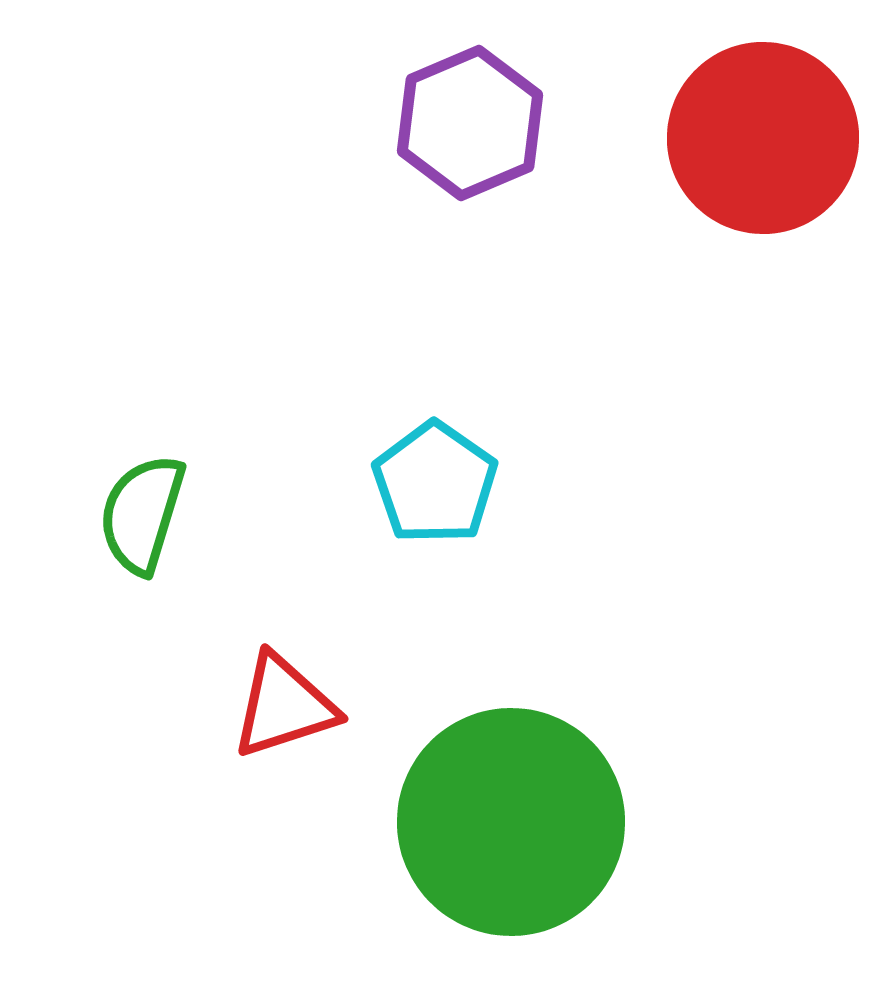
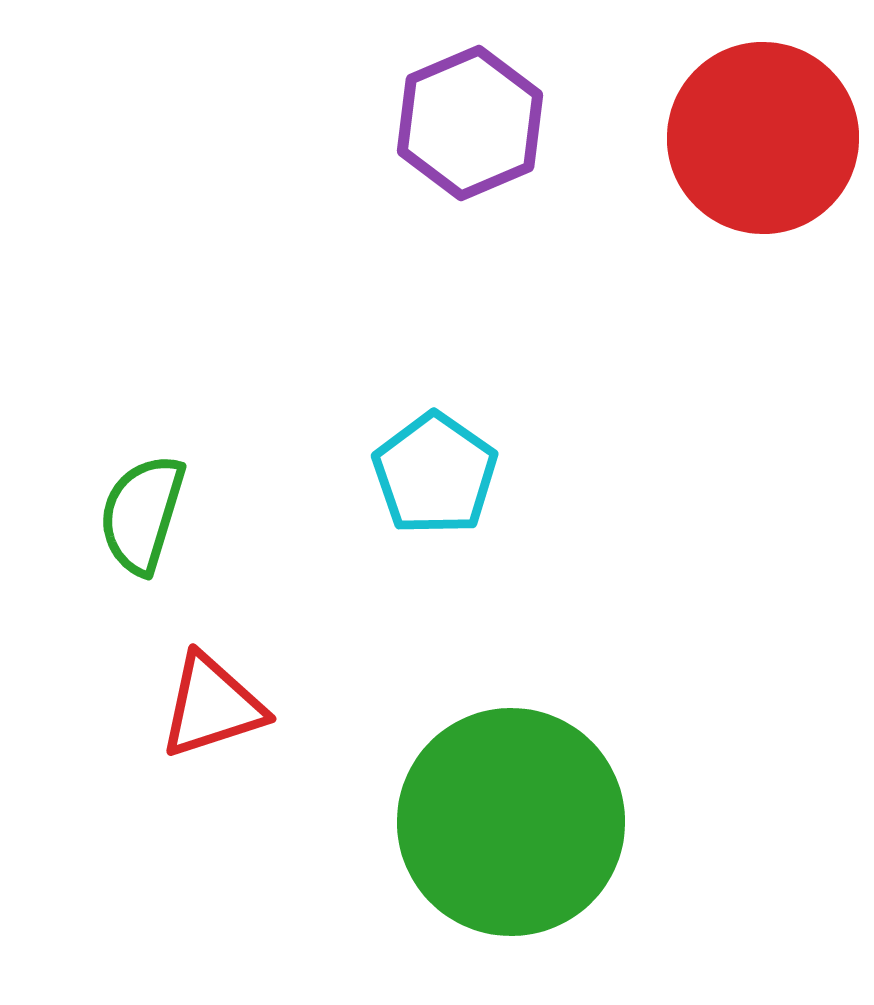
cyan pentagon: moved 9 px up
red triangle: moved 72 px left
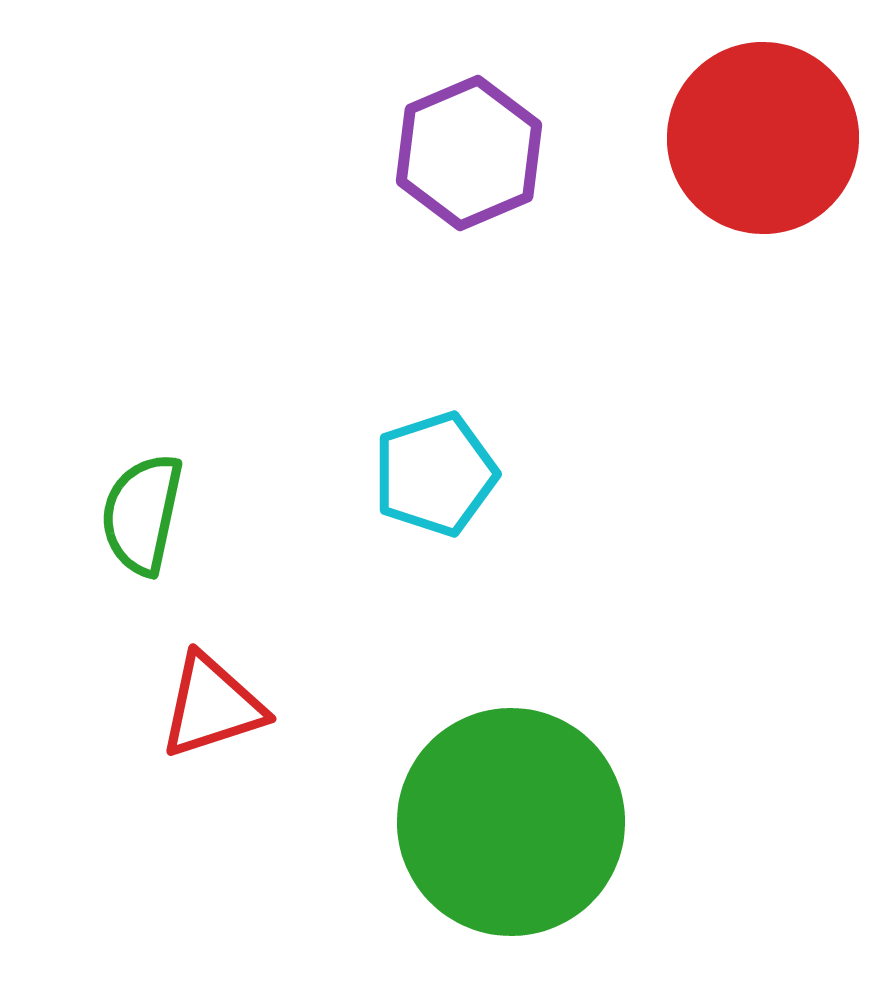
purple hexagon: moved 1 px left, 30 px down
cyan pentagon: rotated 19 degrees clockwise
green semicircle: rotated 5 degrees counterclockwise
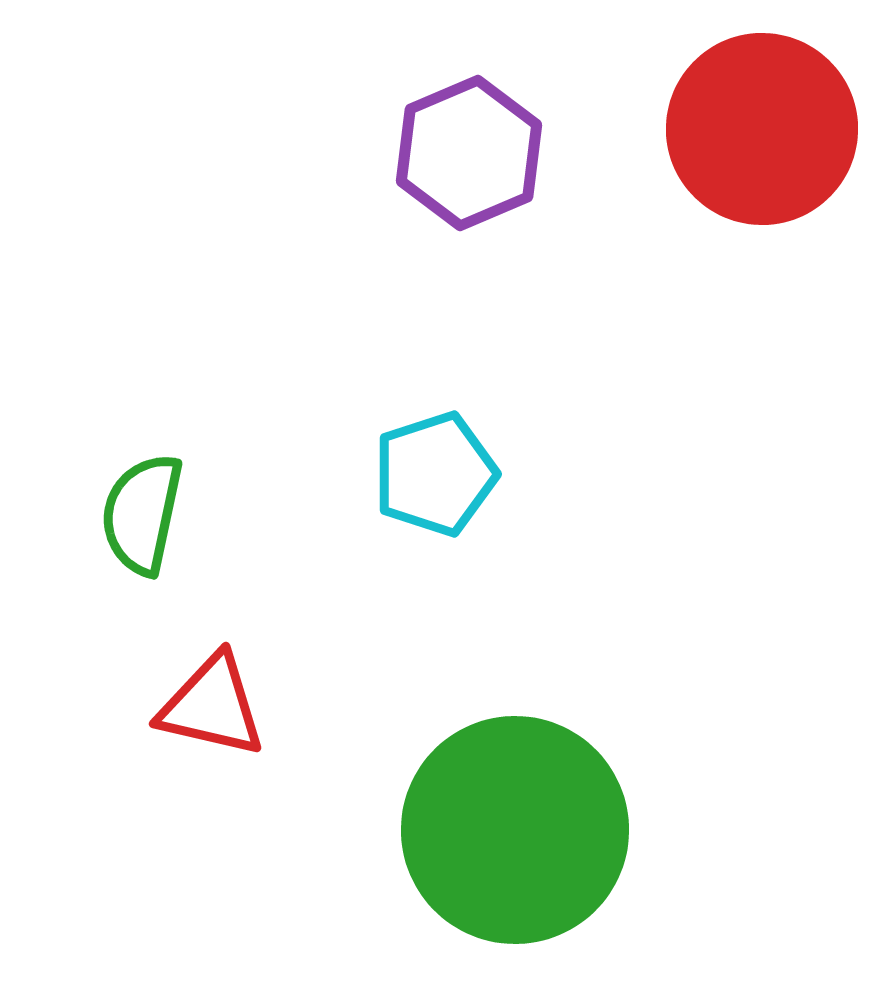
red circle: moved 1 px left, 9 px up
red triangle: rotated 31 degrees clockwise
green circle: moved 4 px right, 8 px down
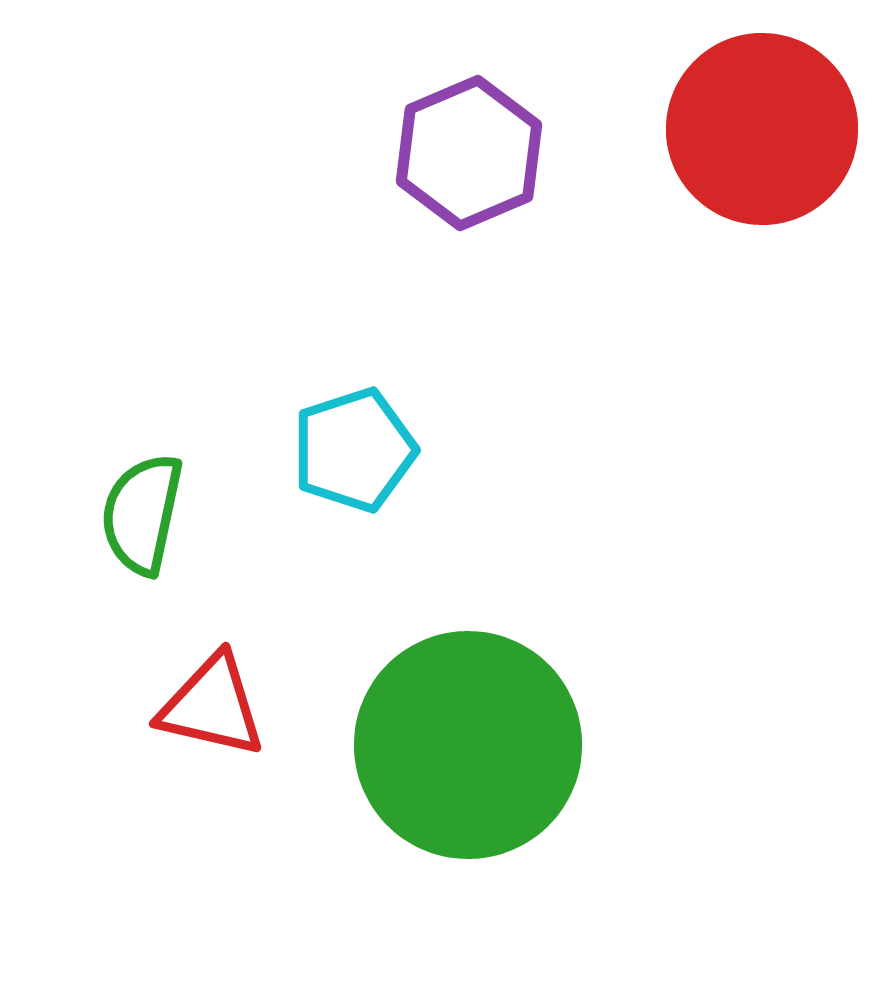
cyan pentagon: moved 81 px left, 24 px up
green circle: moved 47 px left, 85 px up
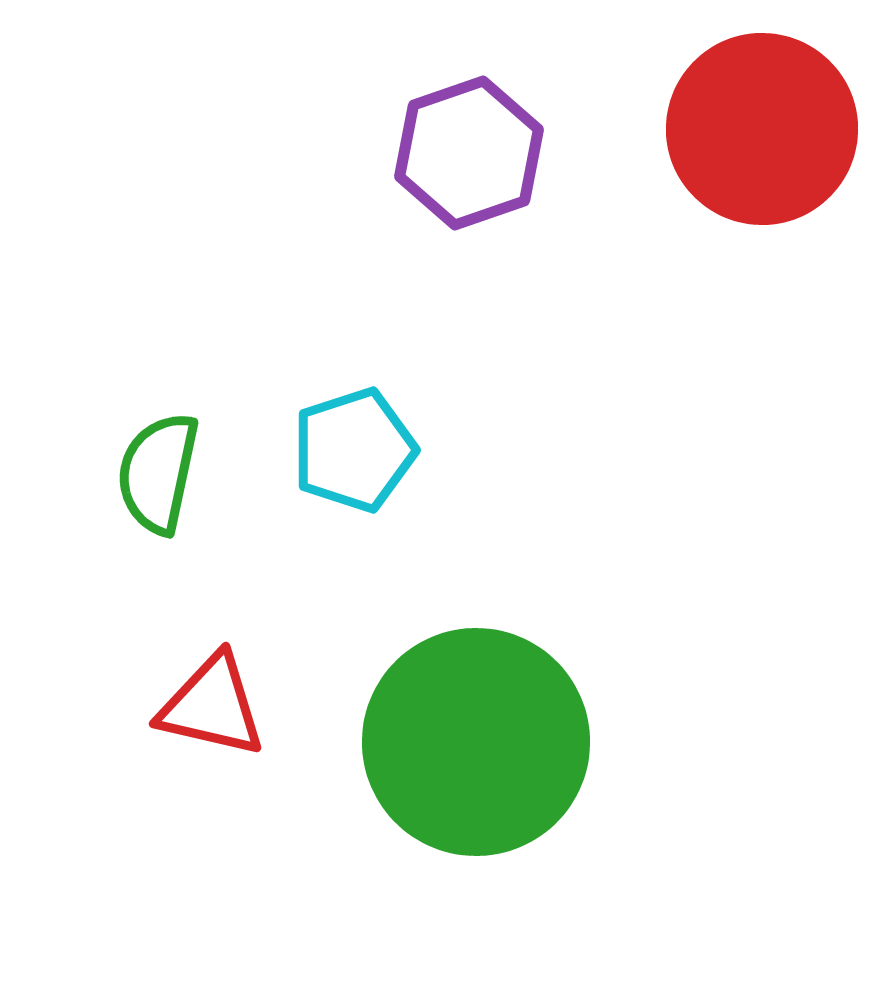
purple hexagon: rotated 4 degrees clockwise
green semicircle: moved 16 px right, 41 px up
green circle: moved 8 px right, 3 px up
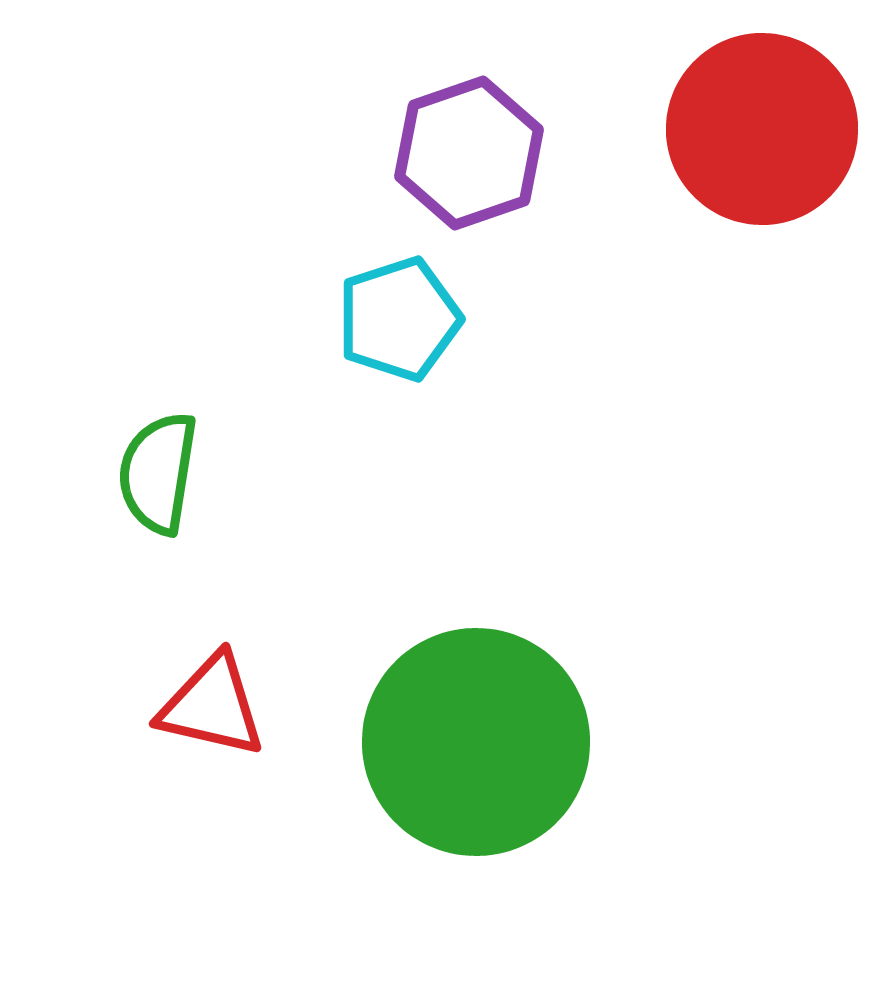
cyan pentagon: moved 45 px right, 131 px up
green semicircle: rotated 3 degrees counterclockwise
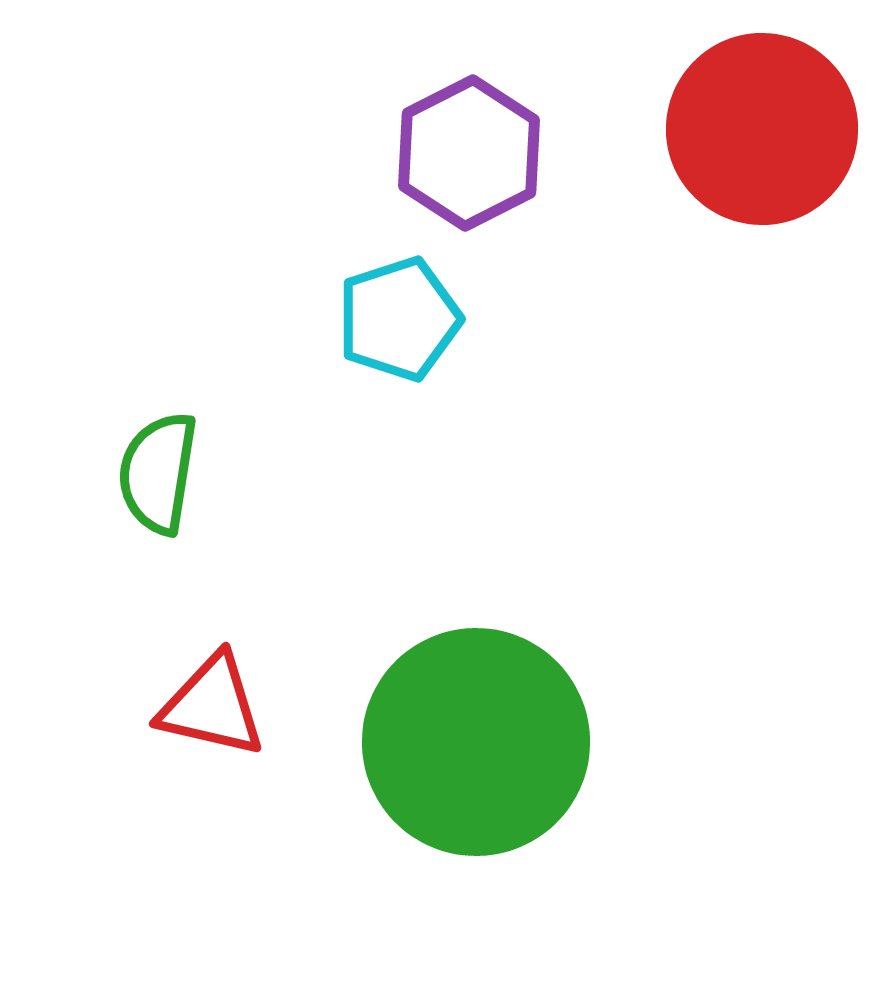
purple hexagon: rotated 8 degrees counterclockwise
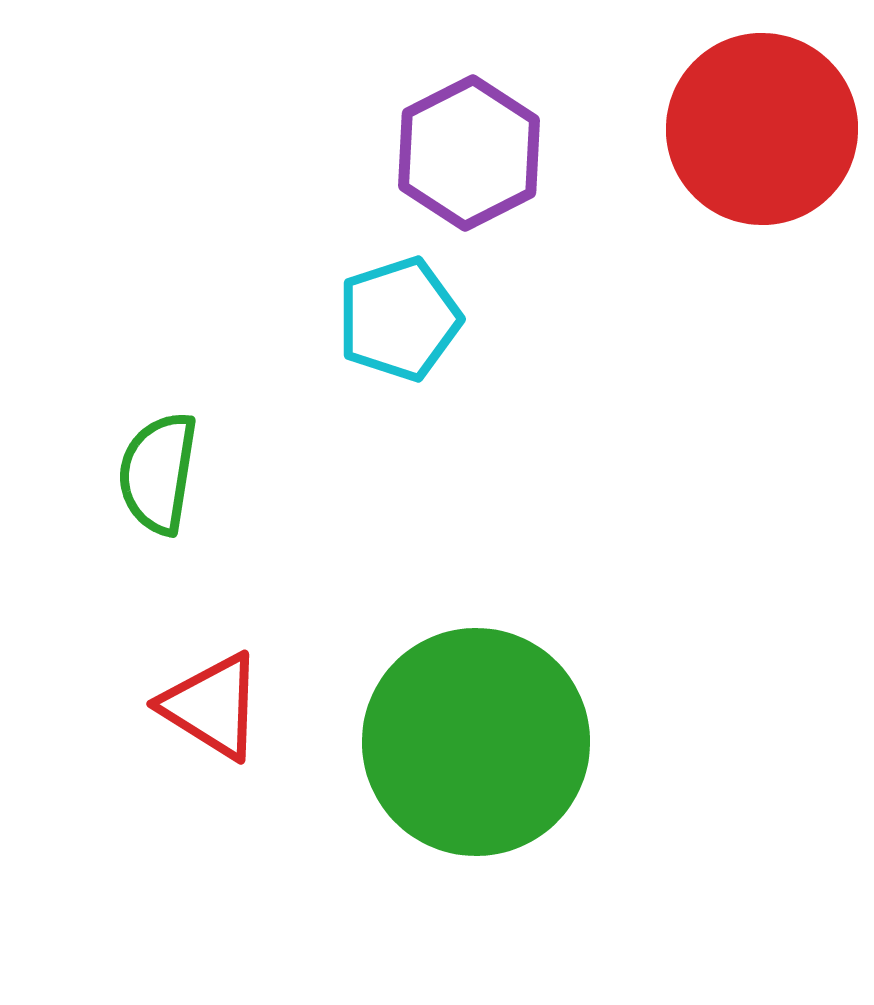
red triangle: rotated 19 degrees clockwise
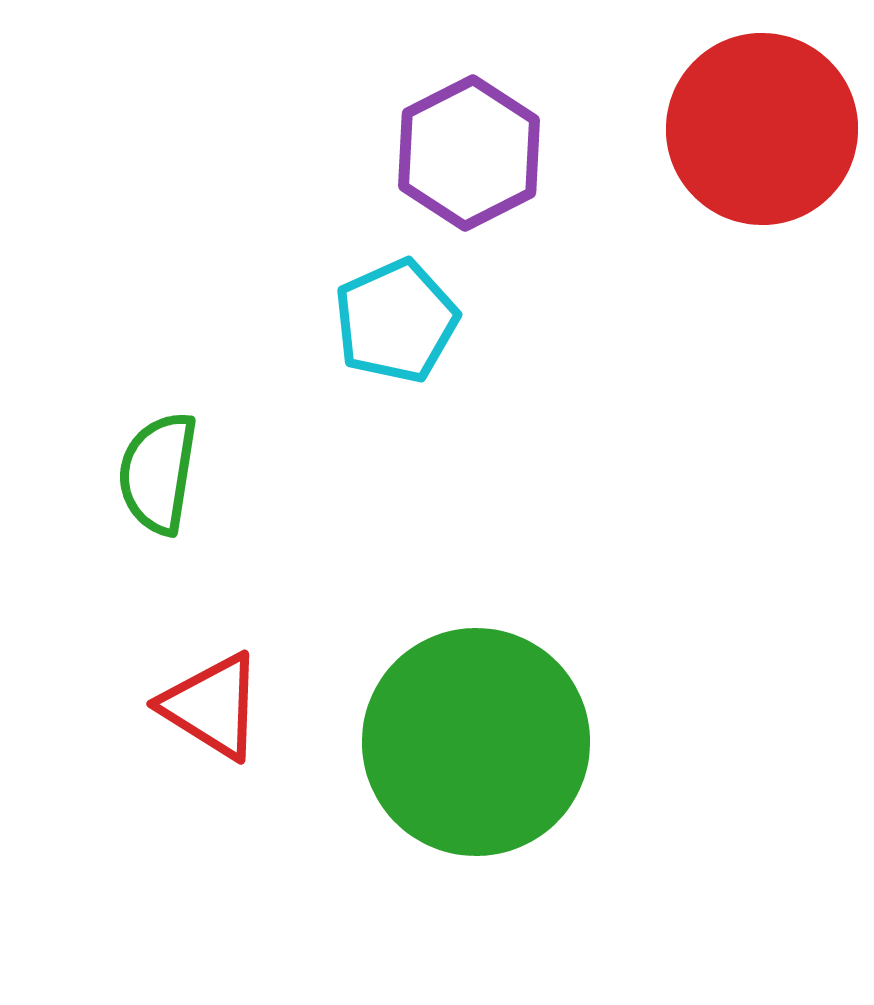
cyan pentagon: moved 3 px left, 2 px down; rotated 6 degrees counterclockwise
